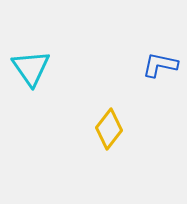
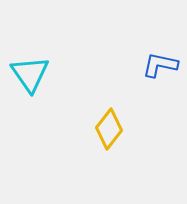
cyan triangle: moved 1 px left, 6 px down
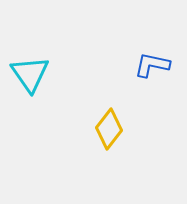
blue L-shape: moved 8 px left
